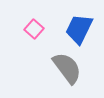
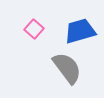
blue trapezoid: moved 1 px right, 2 px down; rotated 48 degrees clockwise
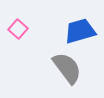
pink square: moved 16 px left
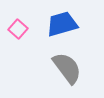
blue trapezoid: moved 18 px left, 7 px up
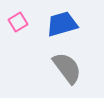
pink square: moved 7 px up; rotated 18 degrees clockwise
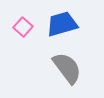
pink square: moved 5 px right, 5 px down; rotated 18 degrees counterclockwise
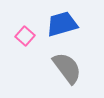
pink square: moved 2 px right, 9 px down
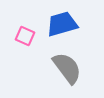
pink square: rotated 18 degrees counterclockwise
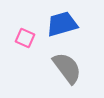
pink square: moved 2 px down
